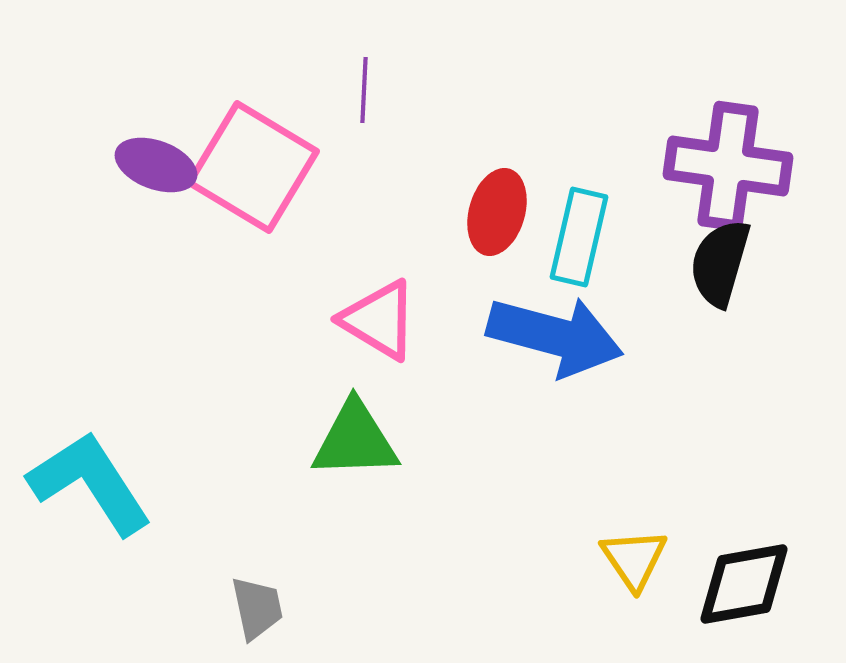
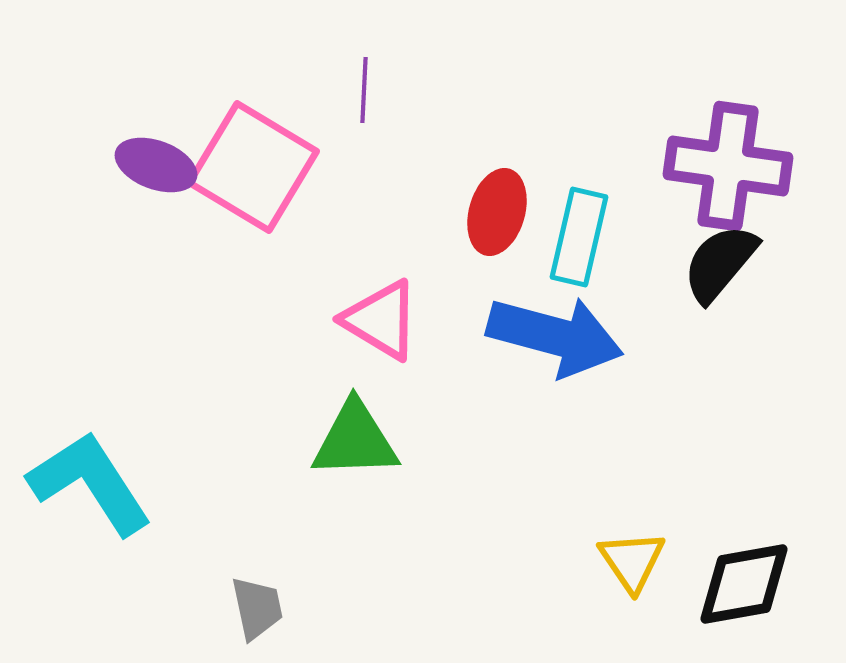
black semicircle: rotated 24 degrees clockwise
pink triangle: moved 2 px right
yellow triangle: moved 2 px left, 2 px down
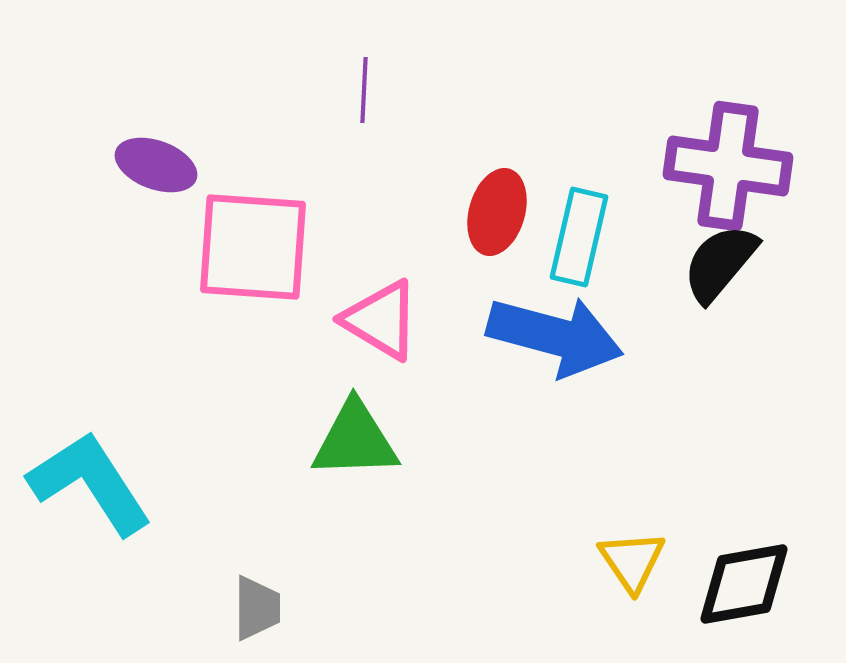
pink square: moved 80 px down; rotated 27 degrees counterclockwise
gray trapezoid: rotated 12 degrees clockwise
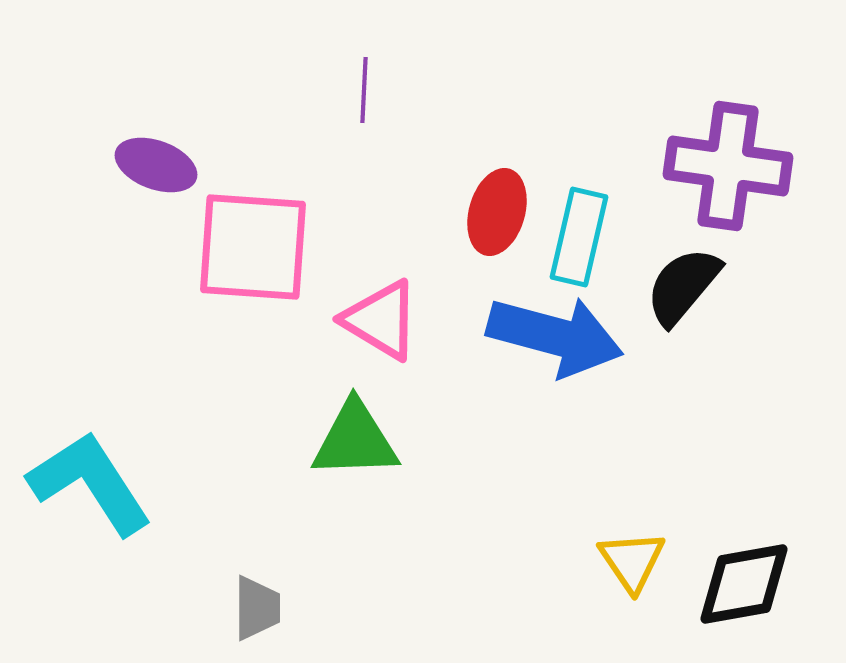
black semicircle: moved 37 px left, 23 px down
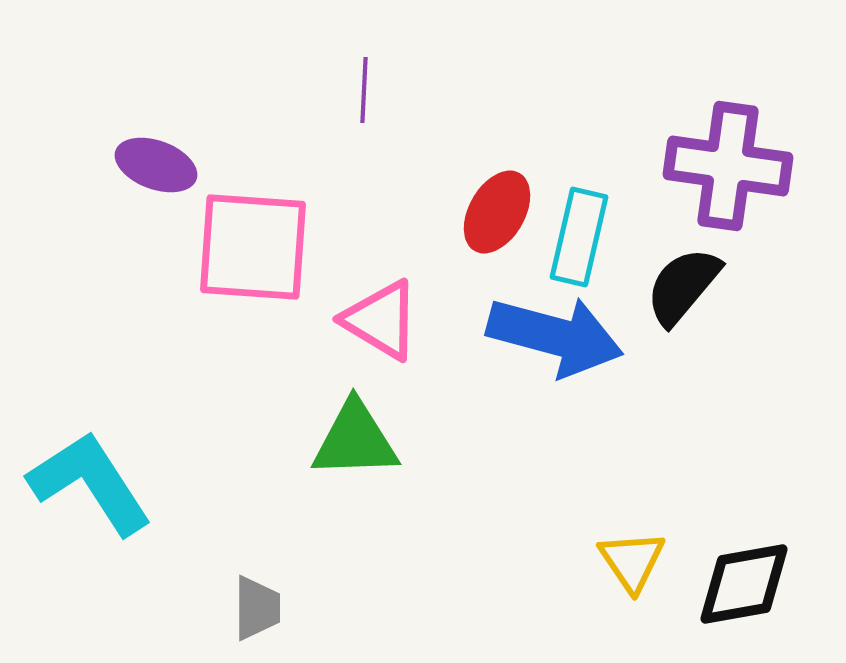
red ellipse: rotated 14 degrees clockwise
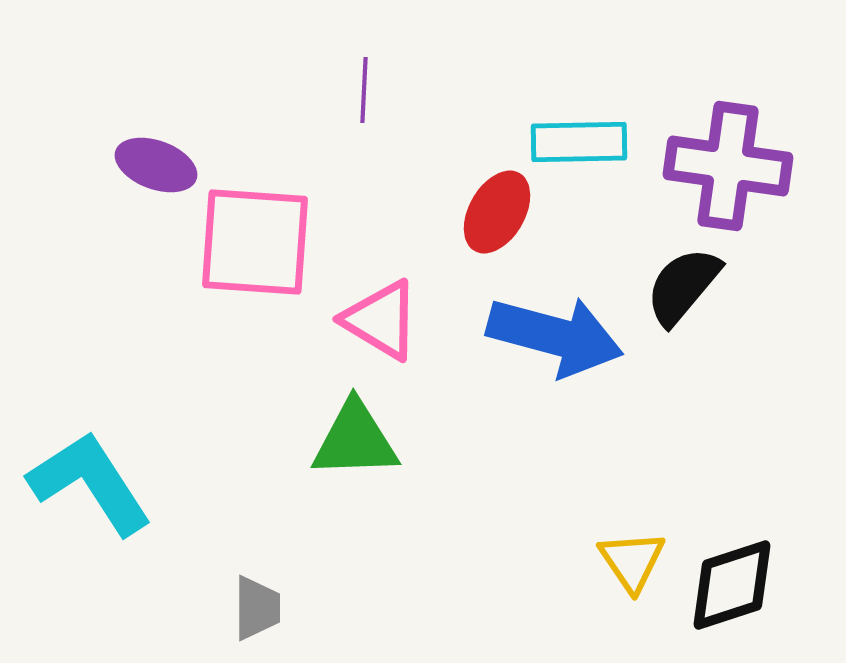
cyan rectangle: moved 95 px up; rotated 76 degrees clockwise
pink square: moved 2 px right, 5 px up
black diamond: moved 12 px left, 1 px down; rotated 8 degrees counterclockwise
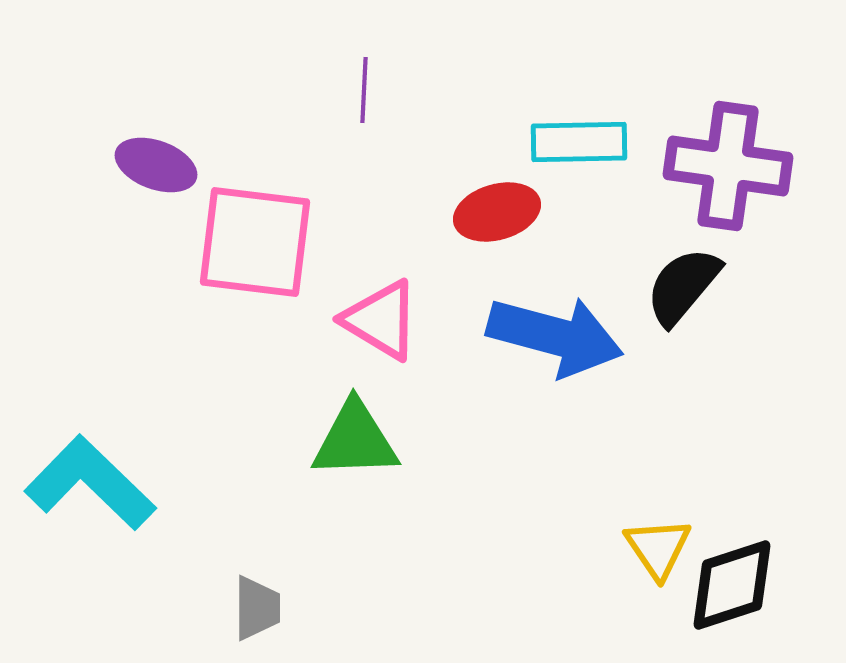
red ellipse: rotated 44 degrees clockwise
pink square: rotated 3 degrees clockwise
cyan L-shape: rotated 13 degrees counterclockwise
yellow triangle: moved 26 px right, 13 px up
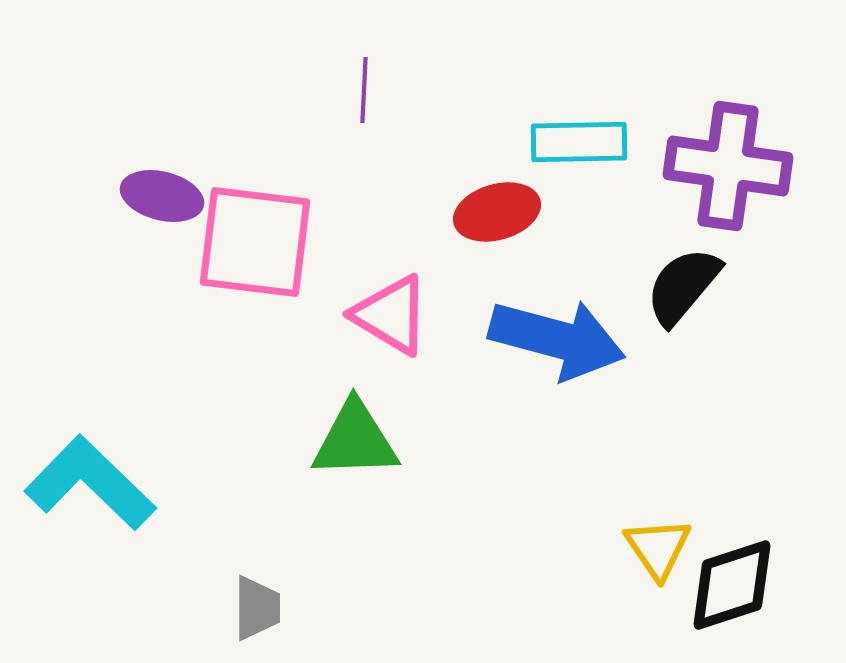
purple ellipse: moved 6 px right, 31 px down; rotated 6 degrees counterclockwise
pink triangle: moved 10 px right, 5 px up
blue arrow: moved 2 px right, 3 px down
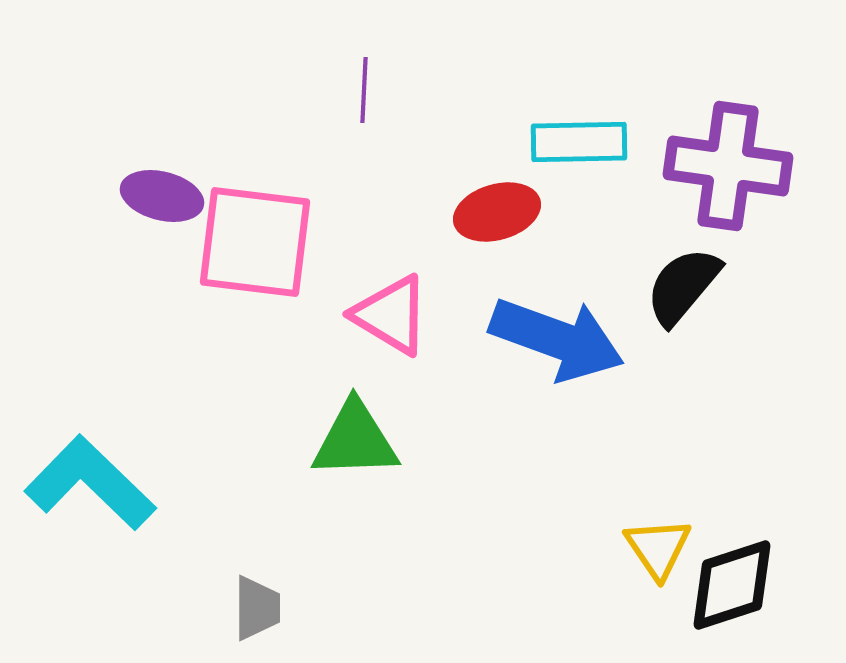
blue arrow: rotated 5 degrees clockwise
